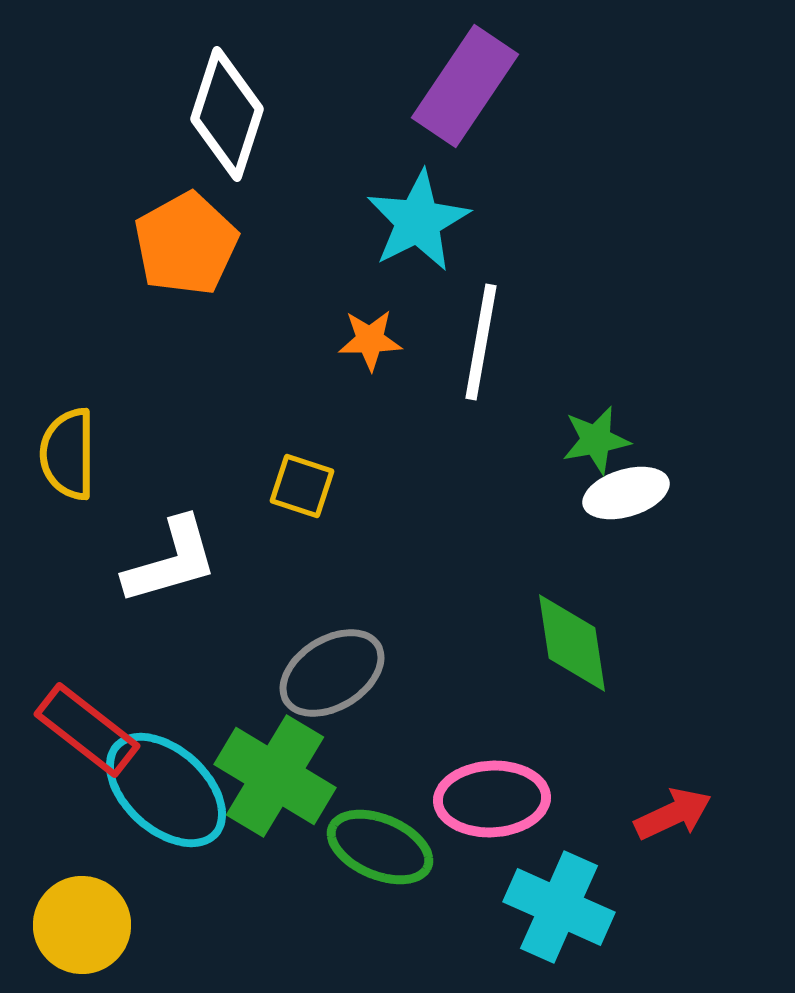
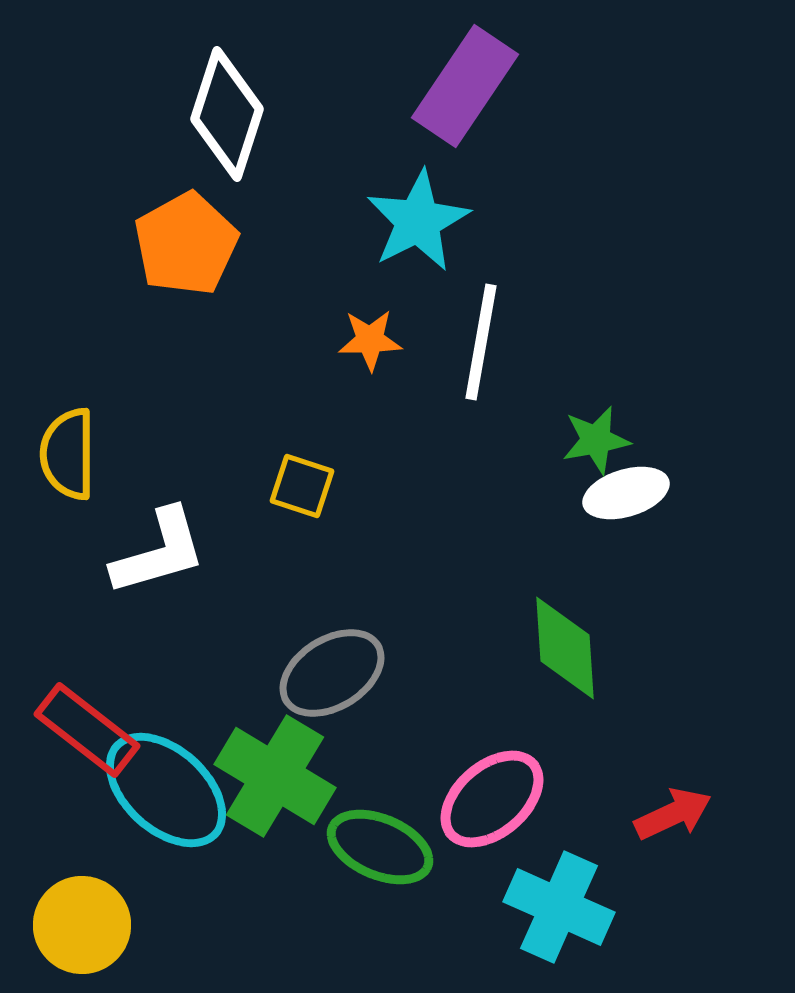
white L-shape: moved 12 px left, 9 px up
green diamond: moved 7 px left, 5 px down; rotated 5 degrees clockwise
pink ellipse: rotated 38 degrees counterclockwise
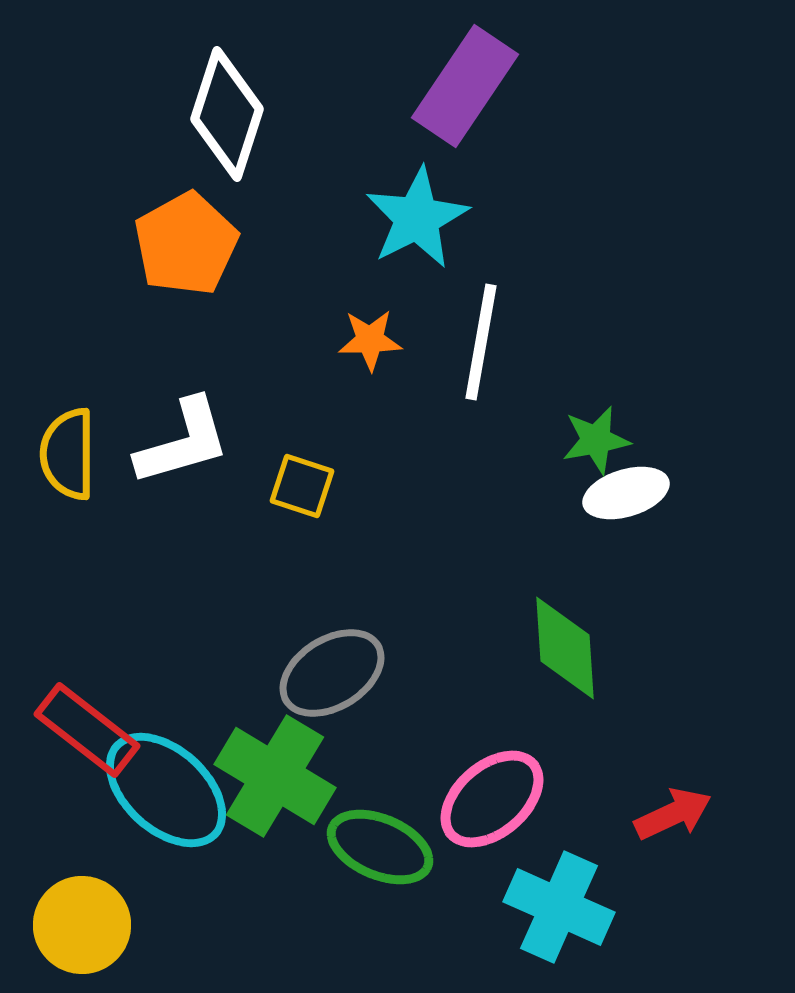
cyan star: moved 1 px left, 3 px up
white L-shape: moved 24 px right, 110 px up
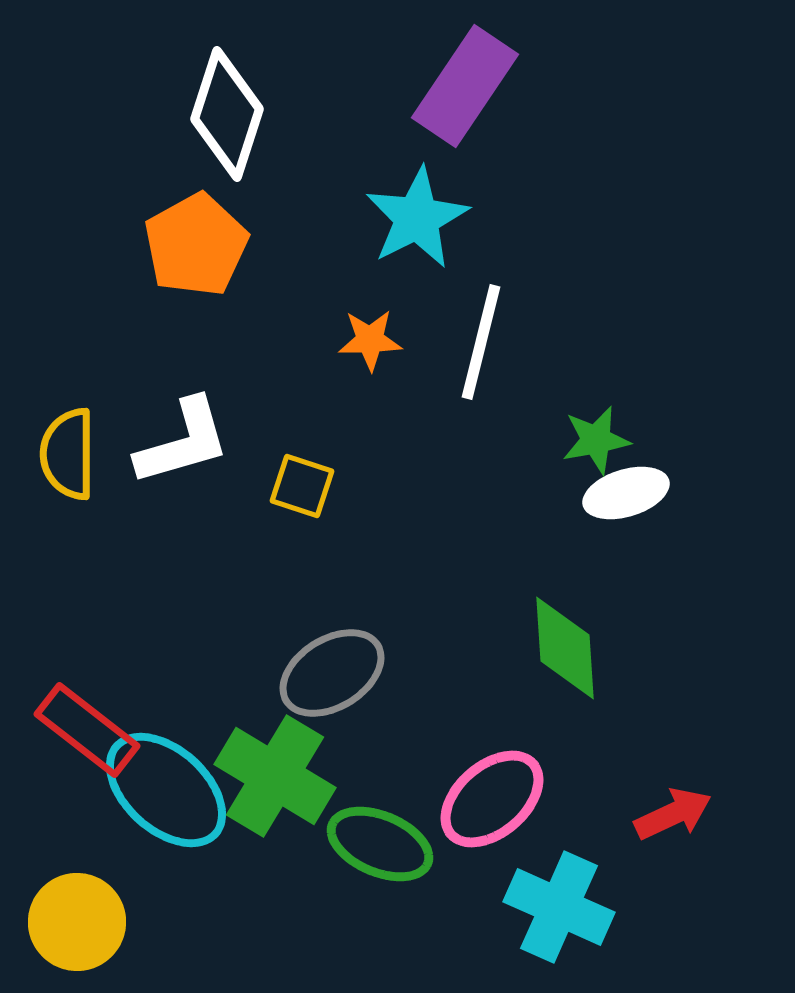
orange pentagon: moved 10 px right, 1 px down
white line: rotated 4 degrees clockwise
green ellipse: moved 3 px up
yellow circle: moved 5 px left, 3 px up
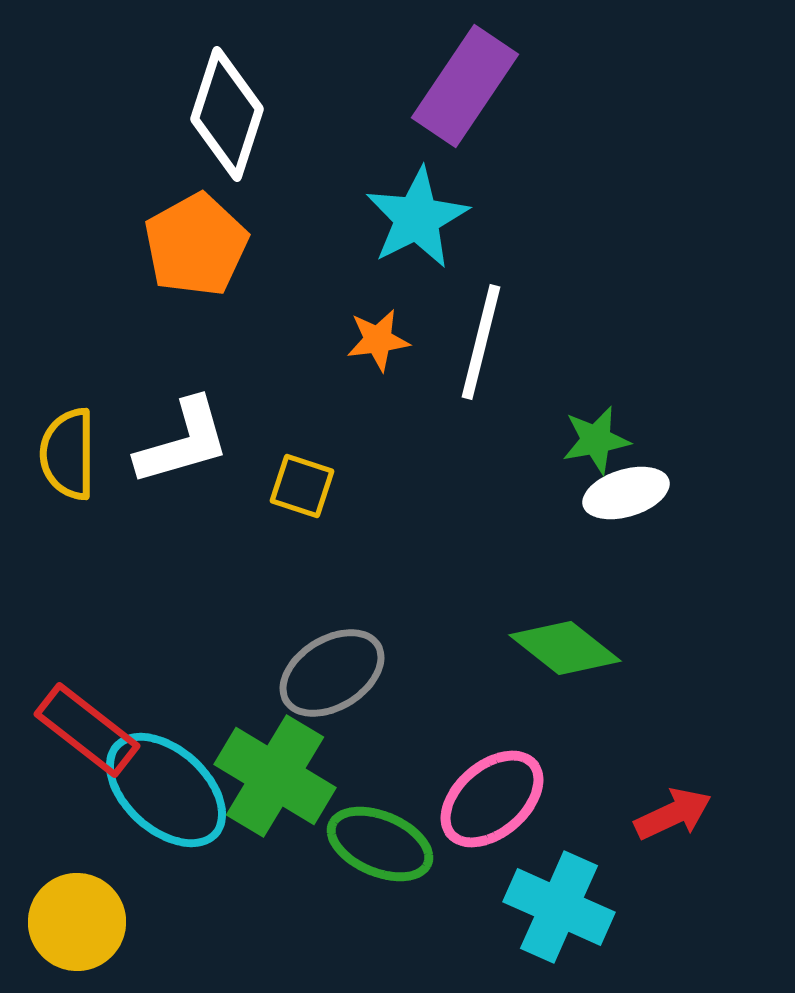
orange star: moved 8 px right; rotated 6 degrees counterclockwise
green diamond: rotated 48 degrees counterclockwise
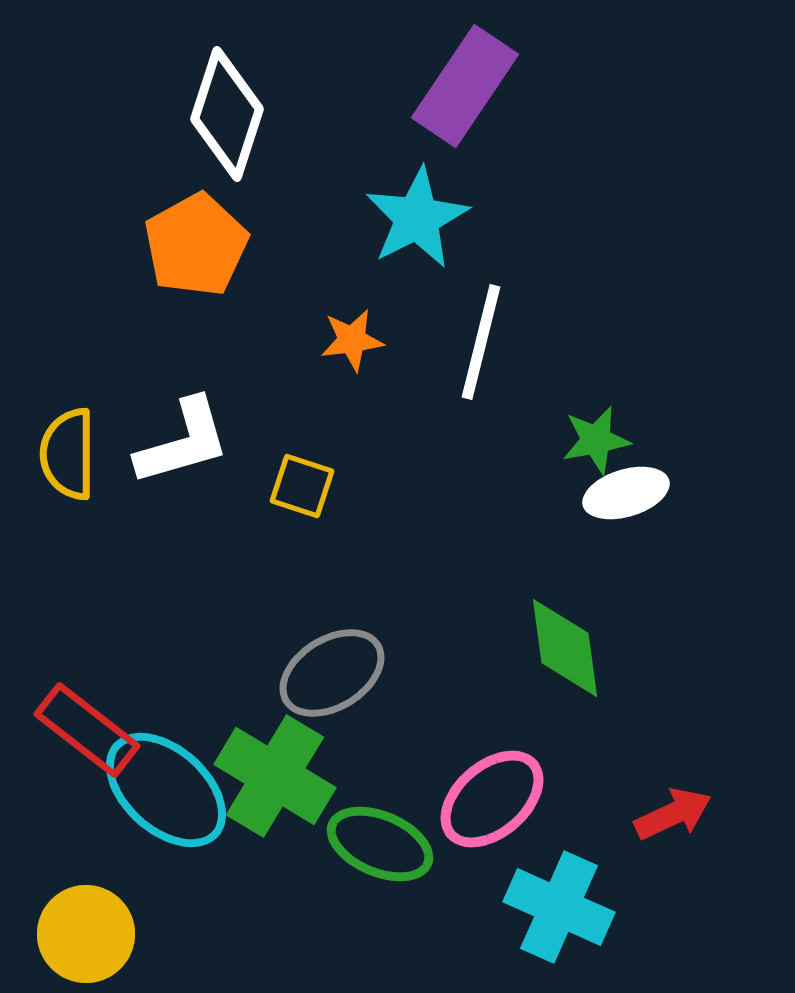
orange star: moved 26 px left
green diamond: rotated 44 degrees clockwise
yellow circle: moved 9 px right, 12 px down
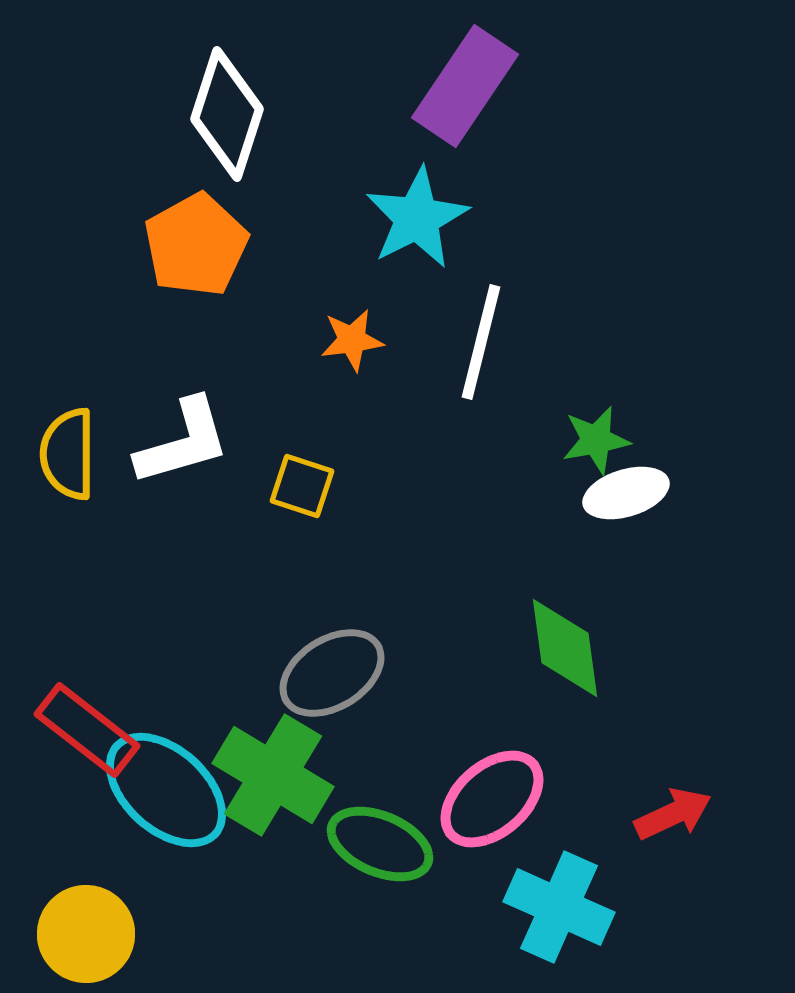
green cross: moved 2 px left, 1 px up
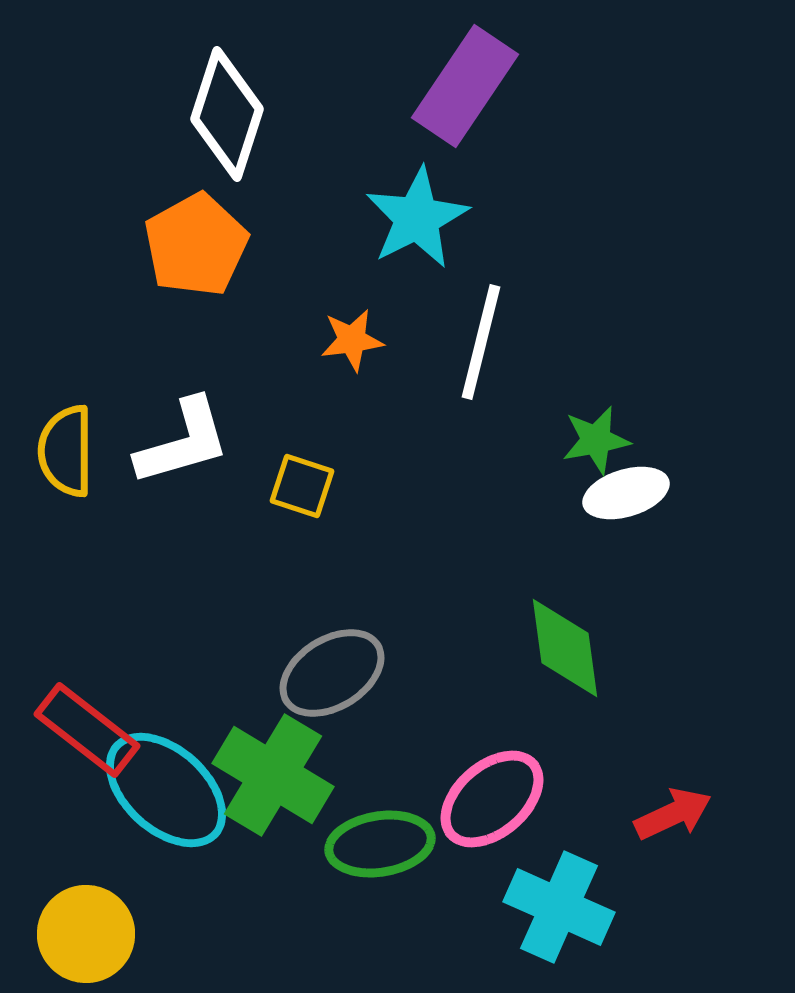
yellow semicircle: moved 2 px left, 3 px up
green ellipse: rotated 32 degrees counterclockwise
